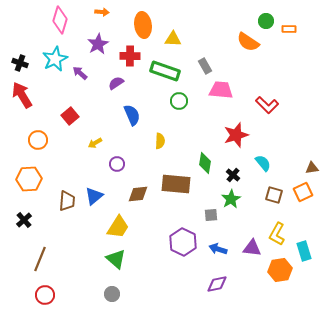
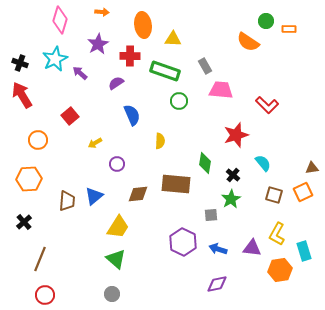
black cross at (24, 220): moved 2 px down
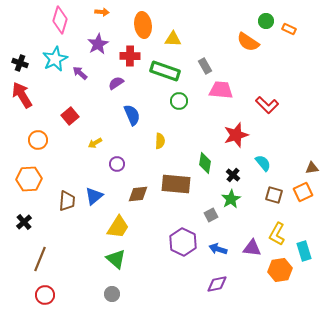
orange rectangle at (289, 29): rotated 24 degrees clockwise
gray square at (211, 215): rotated 24 degrees counterclockwise
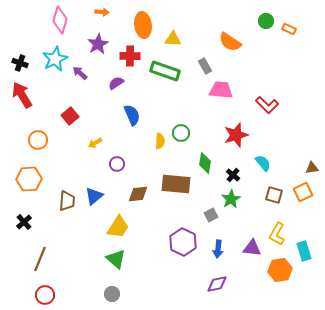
orange semicircle at (248, 42): moved 18 px left
green circle at (179, 101): moved 2 px right, 32 px down
blue arrow at (218, 249): rotated 102 degrees counterclockwise
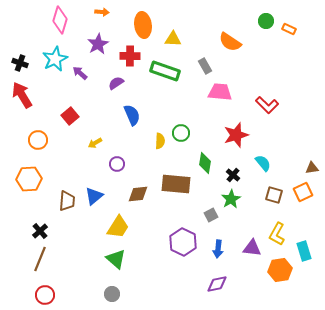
pink trapezoid at (221, 90): moved 1 px left, 2 px down
black cross at (24, 222): moved 16 px right, 9 px down
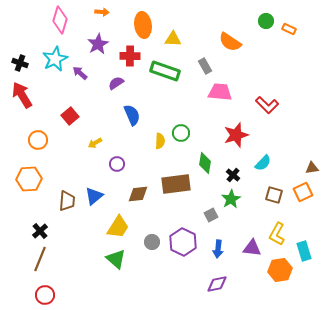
cyan semicircle at (263, 163): rotated 84 degrees clockwise
brown rectangle at (176, 184): rotated 12 degrees counterclockwise
gray circle at (112, 294): moved 40 px right, 52 px up
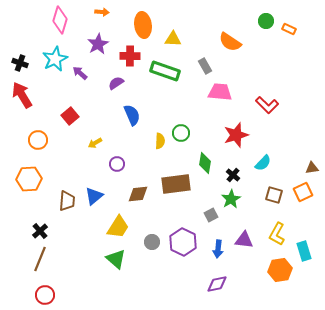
purple triangle at (252, 248): moved 8 px left, 8 px up
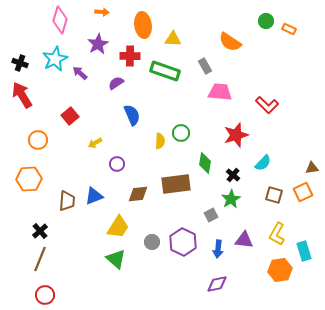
blue triangle at (94, 196): rotated 18 degrees clockwise
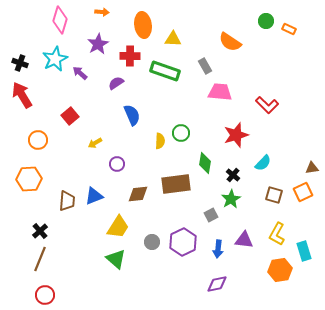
purple hexagon at (183, 242): rotated 8 degrees clockwise
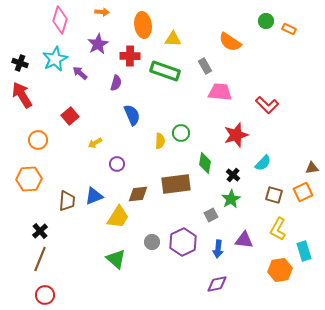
purple semicircle at (116, 83): rotated 140 degrees clockwise
yellow trapezoid at (118, 227): moved 10 px up
yellow L-shape at (277, 234): moved 1 px right, 5 px up
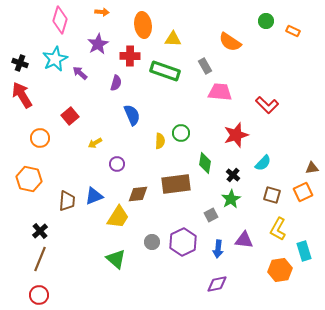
orange rectangle at (289, 29): moved 4 px right, 2 px down
orange circle at (38, 140): moved 2 px right, 2 px up
orange hexagon at (29, 179): rotated 15 degrees clockwise
brown square at (274, 195): moved 2 px left
red circle at (45, 295): moved 6 px left
